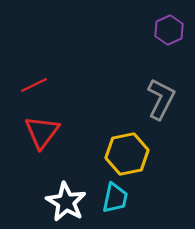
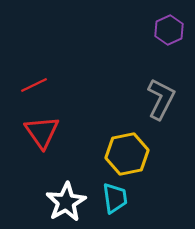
red triangle: rotated 12 degrees counterclockwise
cyan trapezoid: rotated 20 degrees counterclockwise
white star: rotated 12 degrees clockwise
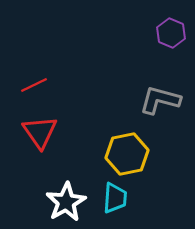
purple hexagon: moved 2 px right, 3 px down; rotated 12 degrees counterclockwise
gray L-shape: moved 1 px left, 1 px down; rotated 102 degrees counterclockwise
red triangle: moved 2 px left
cyan trapezoid: rotated 12 degrees clockwise
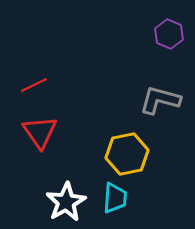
purple hexagon: moved 2 px left, 1 px down
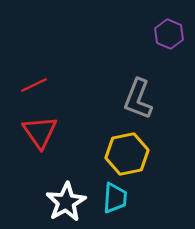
gray L-shape: moved 22 px left, 1 px up; rotated 84 degrees counterclockwise
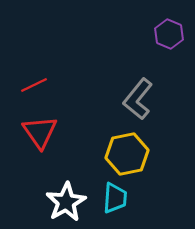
gray L-shape: rotated 18 degrees clockwise
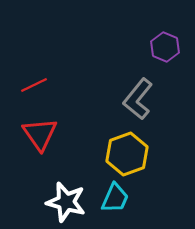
purple hexagon: moved 4 px left, 13 px down
red triangle: moved 2 px down
yellow hexagon: rotated 9 degrees counterclockwise
cyan trapezoid: rotated 20 degrees clockwise
white star: rotated 27 degrees counterclockwise
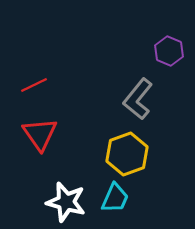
purple hexagon: moved 4 px right, 4 px down
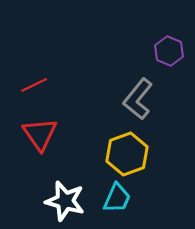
cyan trapezoid: moved 2 px right
white star: moved 1 px left, 1 px up
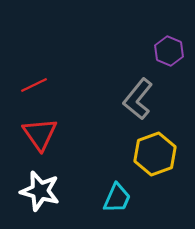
yellow hexagon: moved 28 px right
white star: moved 25 px left, 10 px up
